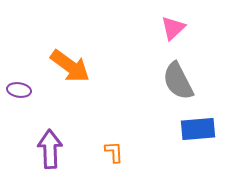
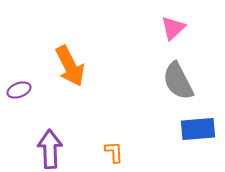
orange arrow: rotated 27 degrees clockwise
purple ellipse: rotated 30 degrees counterclockwise
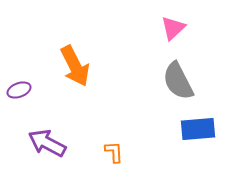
orange arrow: moved 5 px right
purple arrow: moved 3 px left, 6 px up; rotated 60 degrees counterclockwise
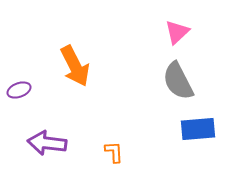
pink triangle: moved 4 px right, 4 px down
purple arrow: rotated 21 degrees counterclockwise
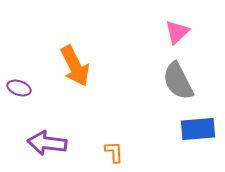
purple ellipse: moved 2 px up; rotated 40 degrees clockwise
